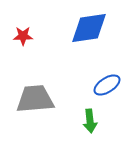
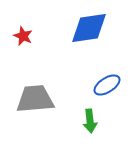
red star: rotated 24 degrees clockwise
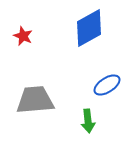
blue diamond: rotated 21 degrees counterclockwise
gray trapezoid: moved 1 px down
green arrow: moved 2 px left
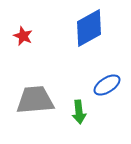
green arrow: moved 9 px left, 9 px up
